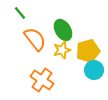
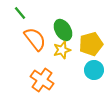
yellow pentagon: moved 3 px right, 7 px up
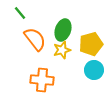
green ellipse: rotated 50 degrees clockwise
orange cross: rotated 30 degrees counterclockwise
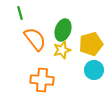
green line: rotated 24 degrees clockwise
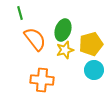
yellow star: moved 3 px right
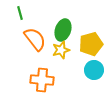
yellow star: moved 4 px left
